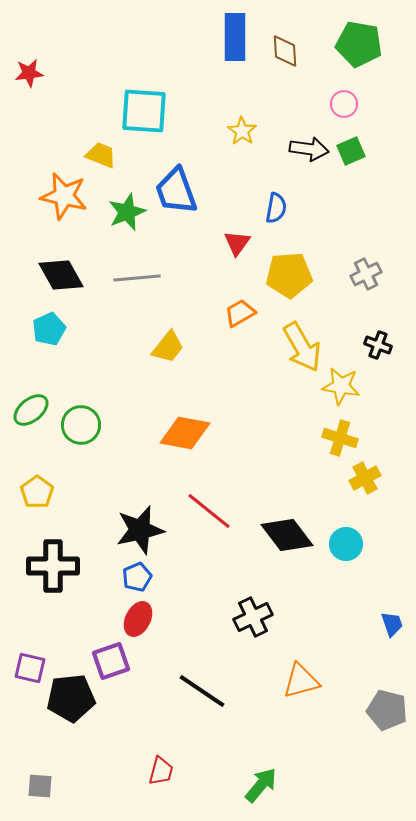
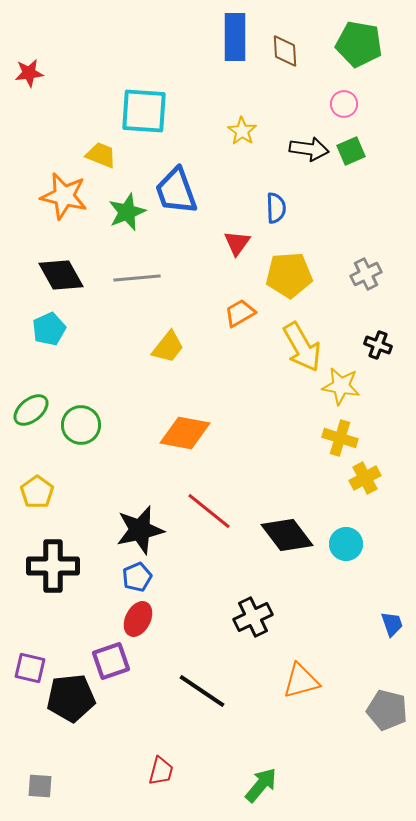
blue semicircle at (276, 208): rotated 12 degrees counterclockwise
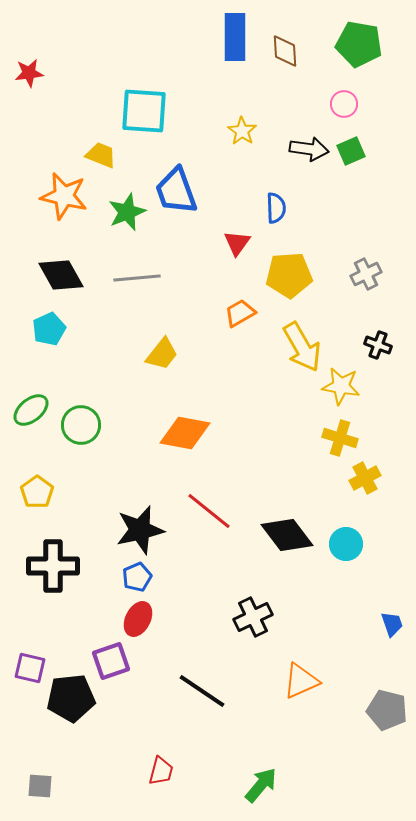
yellow trapezoid at (168, 347): moved 6 px left, 7 px down
orange triangle at (301, 681): rotated 9 degrees counterclockwise
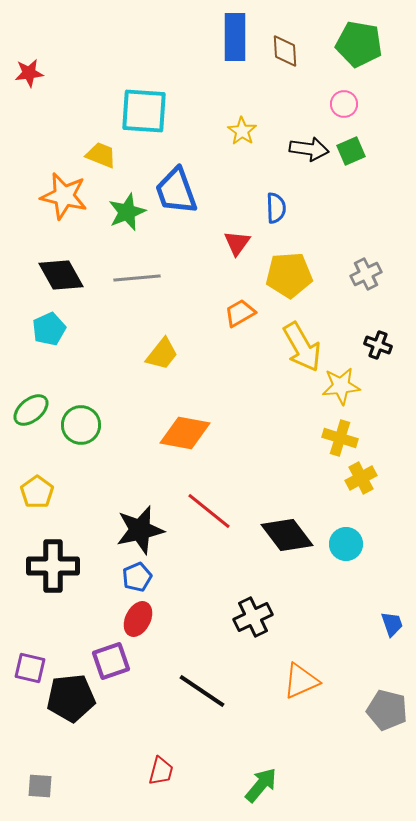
yellow star at (341, 386): rotated 15 degrees counterclockwise
yellow cross at (365, 478): moved 4 px left
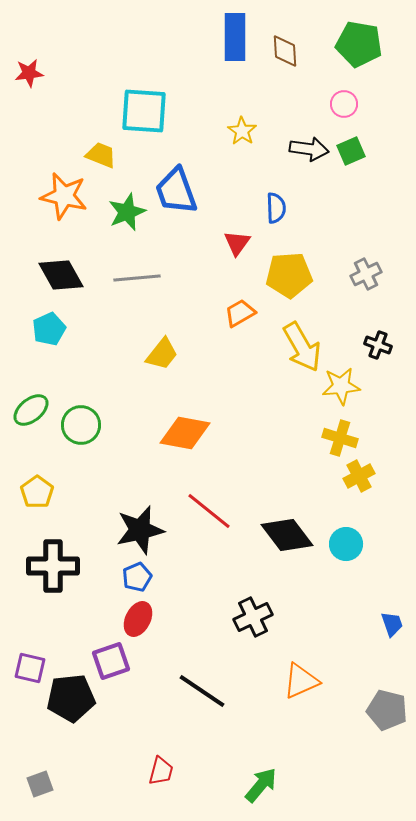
yellow cross at (361, 478): moved 2 px left, 2 px up
gray square at (40, 786): moved 2 px up; rotated 24 degrees counterclockwise
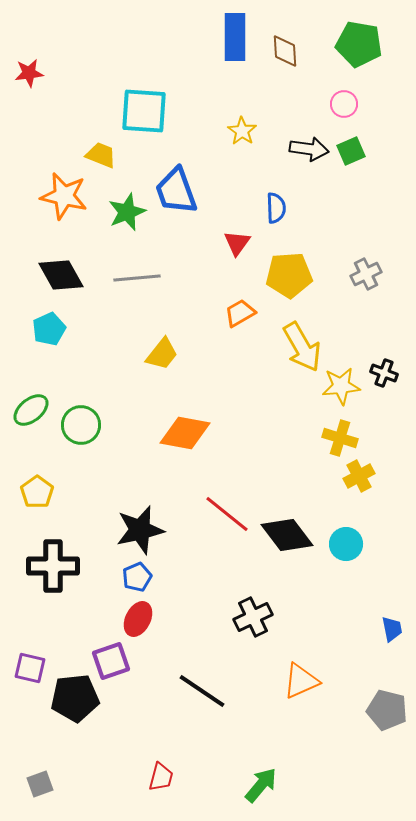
black cross at (378, 345): moved 6 px right, 28 px down
red line at (209, 511): moved 18 px right, 3 px down
blue trapezoid at (392, 624): moved 5 px down; rotated 8 degrees clockwise
black pentagon at (71, 698): moved 4 px right
red trapezoid at (161, 771): moved 6 px down
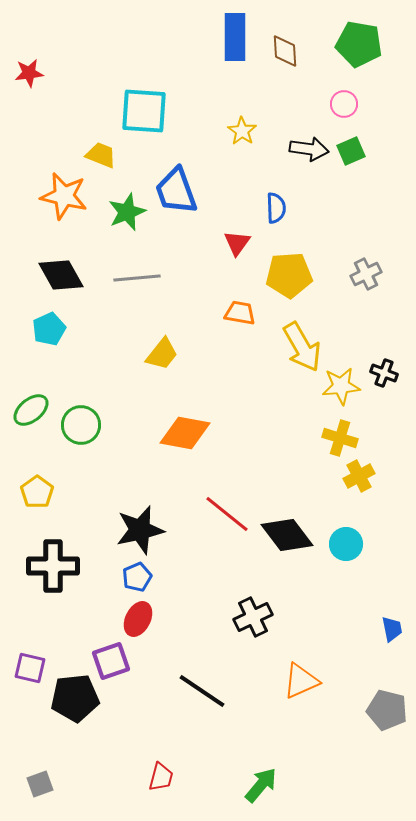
orange trapezoid at (240, 313): rotated 40 degrees clockwise
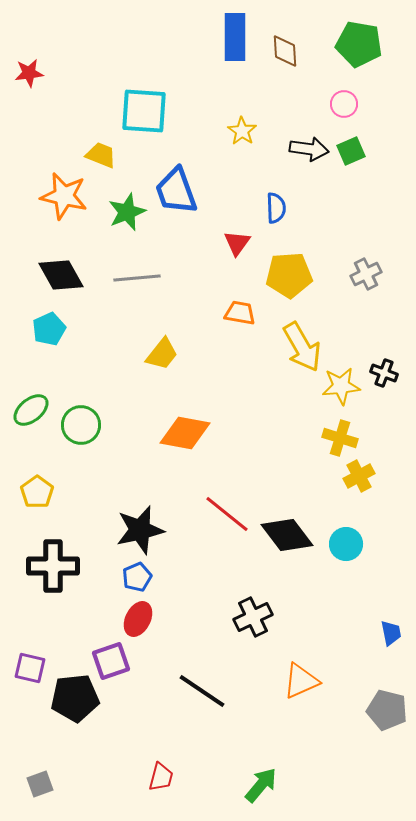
blue trapezoid at (392, 629): moved 1 px left, 4 px down
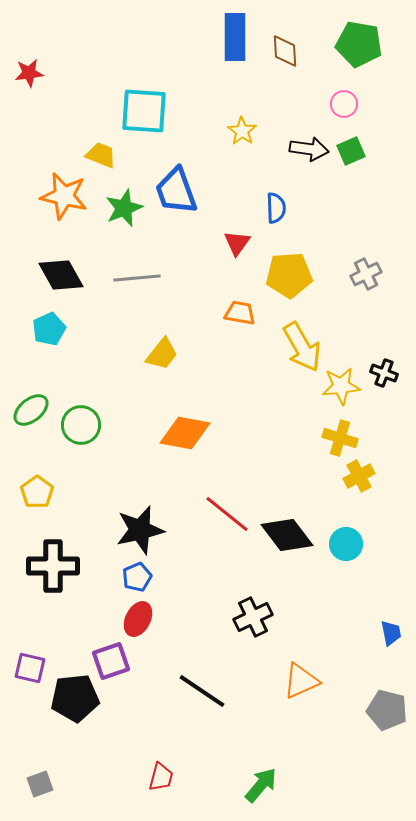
green star at (127, 212): moved 3 px left, 4 px up
